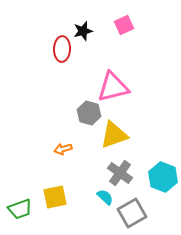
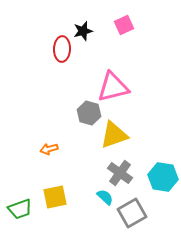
orange arrow: moved 14 px left
cyan hexagon: rotated 12 degrees counterclockwise
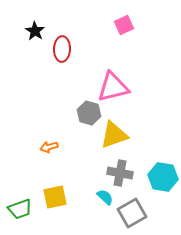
black star: moved 48 px left; rotated 24 degrees counterclockwise
orange arrow: moved 2 px up
gray cross: rotated 25 degrees counterclockwise
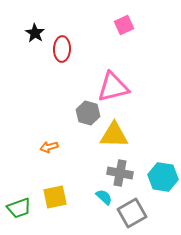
black star: moved 2 px down
gray hexagon: moved 1 px left
yellow triangle: rotated 20 degrees clockwise
cyan semicircle: moved 1 px left
green trapezoid: moved 1 px left, 1 px up
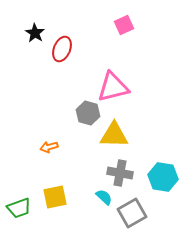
red ellipse: rotated 20 degrees clockwise
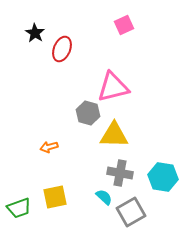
gray square: moved 1 px left, 1 px up
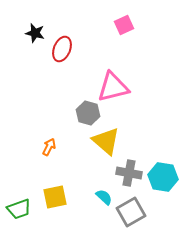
black star: rotated 18 degrees counterclockwise
yellow triangle: moved 8 px left, 6 px down; rotated 40 degrees clockwise
orange arrow: rotated 132 degrees clockwise
gray cross: moved 9 px right
green trapezoid: moved 1 px down
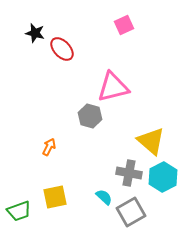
red ellipse: rotated 65 degrees counterclockwise
gray hexagon: moved 2 px right, 3 px down
yellow triangle: moved 45 px right
cyan hexagon: rotated 24 degrees clockwise
green trapezoid: moved 2 px down
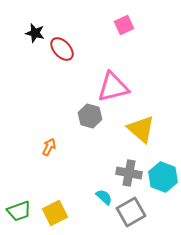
yellow triangle: moved 10 px left, 12 px up
cyan hexagon: rotated 12 degrees counterclockwise
yellow square: moved 16 px down; rotated 15 degrees counterclockwise
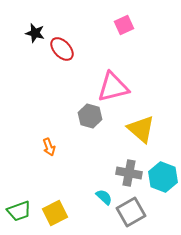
orange arrow: rotated 132 degrees clockwise
